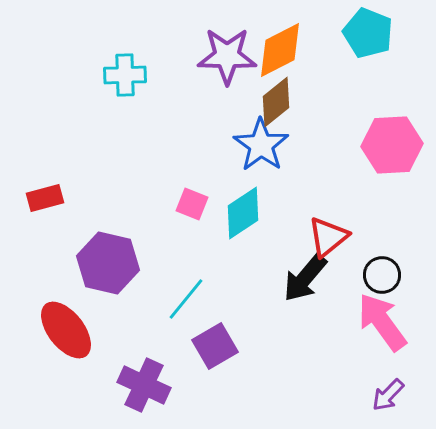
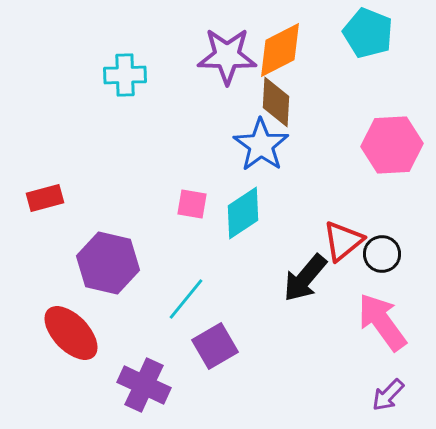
brown diamond: rotated 48 degrees counterclockwise
pink square: rotated 12 degrees counterclockwise
red triangle: moved 15 px right, 4 px down
black circle: moved 21 px up
red ellipse: moved 5 px right, 3 px down; rotated 6 degrees counterclockwise
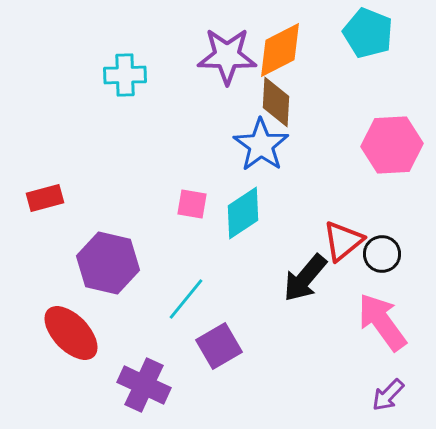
purple square: moved 4 px right
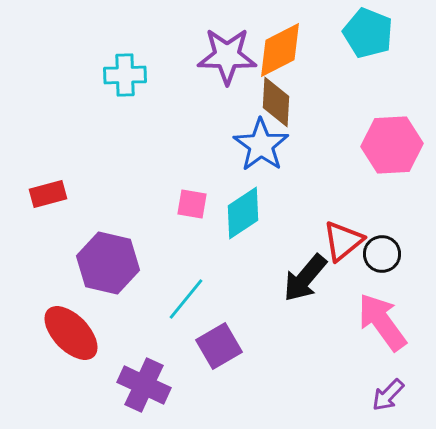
red rectangle: moved 3 px right, 4 px up
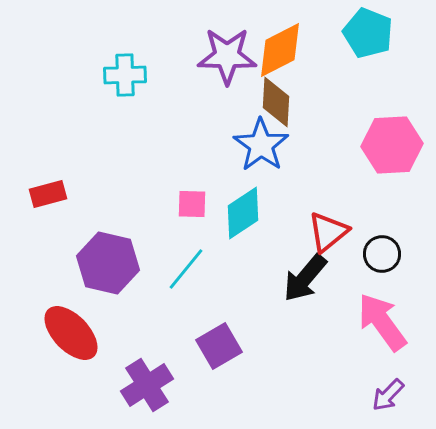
pink square: rotated 8 degrees counterclockwise
red triangle: moved 15 px left, 9 px up
cyan line: moved 30 px up
purple cross: moved 3 px right; rotated 33 degrees clockwise
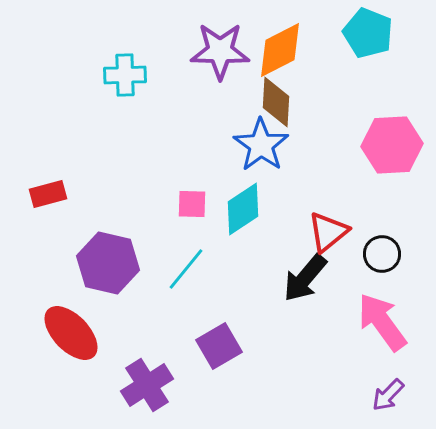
purple star: moved 7 px left, 5 px up
cyan diamond: moved 4 px up
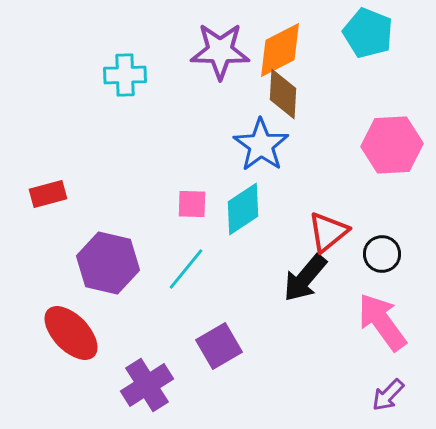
brown diamond: moved 7 px right, 8 px up
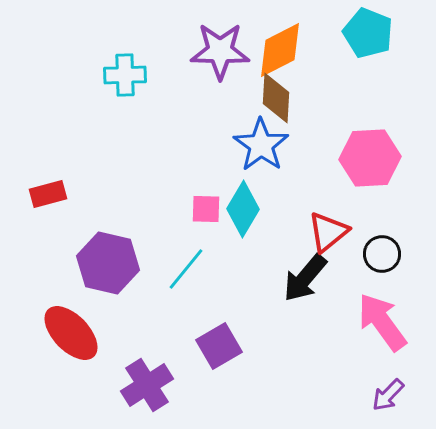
brown diamond: moved 7 px left, 4 px down
pink hexagon: moved 22 px left, 13 px down
pink square: moved 14 px right, 5 px down
cyan diamond: rotated 26 degrees counterclockwise
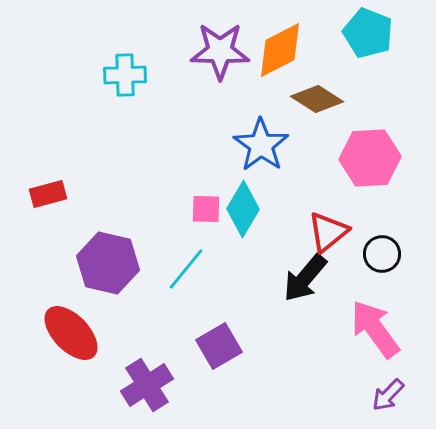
brown diamond: moved 41 px right, 1 px down; rotated 60 degrees counterclockwise
pink arrow: moved 7 px left, 7 px down
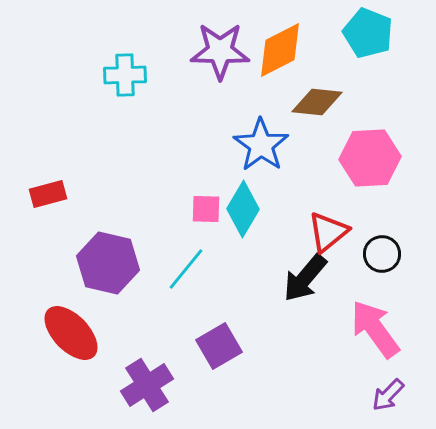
brown diamond: moved 3 px down; rotated 27 degrees counterclockwise
